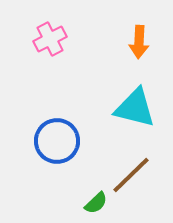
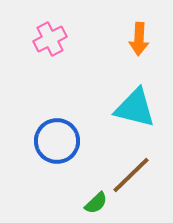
orange arrow: moved 3 px up
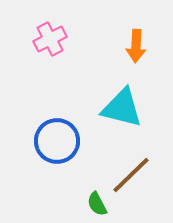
orange arrow: moved 3 px left, 7 px down
cyan triangle: moved 13 px left
green semicircle: moved 1 px right, 1 px down; rotated 105 degrees clockwise
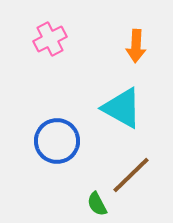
cyan triangle: rotated 15 degrees clockwise
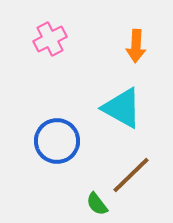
green semicircle: rotated 10 degrees counterclockwise
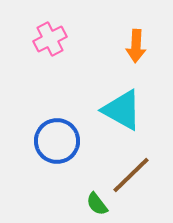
cyan triangle: moved 2 px down
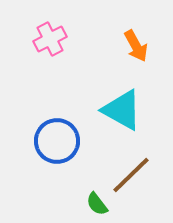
orange arrow: rotated 32 degrees counterclockwise
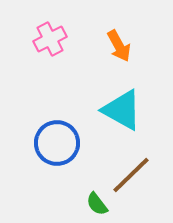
orange arrow: moved 17 px left
blue circle: moved 2 px down
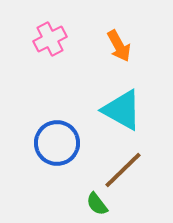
brown line: moved 8 px left, 5 px up
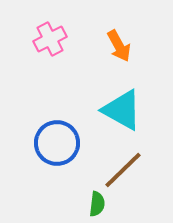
green semicircle: rotated 135 degrees counterclockwise
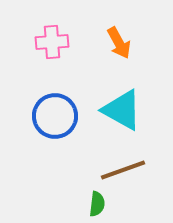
pink cross: moved 2 px right, 3 px down; rotated 24 degrees clockwise
orange arrow: moved 3 px up
blue circle: moved 2 px left, 27 px up
brown line: rotated 24 degrees clockwise
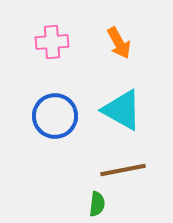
brown line: rotated 9 degrees clockwise
